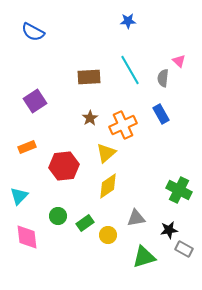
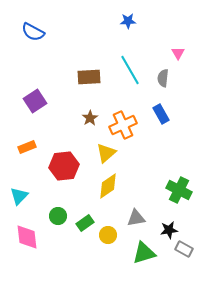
pink triangle: moved 1 px left, 8 px up; rotated 16 degrees clockwise
green triangle: moved 4 px up
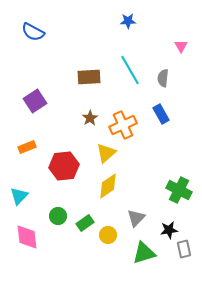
pink triangle: moved 3 px right, 7 px up
gray triangle: rotated 36 degrees counterclockwise
gray rectangle: rotated 48 degrees clockwise
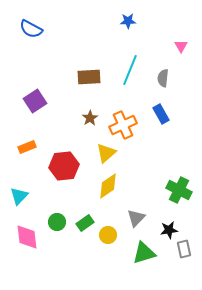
blue semicircle: moved 2 px left, 3 px up
cyan line: rotated 52 degrees clockwise
green circle: moved 1 px left, 6 px down
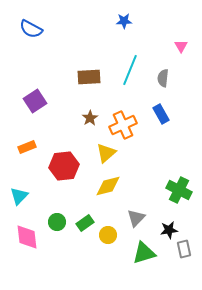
blue star: moved 4 px left
yellow diamond: rotated 20 degrees clockwise
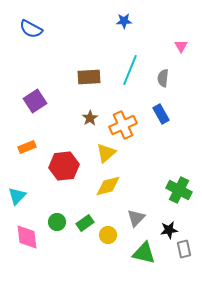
cyan triangle: moved 2 px left
green triangle: rotated 30 degrees clockwise
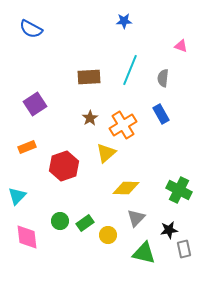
pink triangle: rotated 40 degrees counterclockwise
purple square: moved 3 px down
orange cross: rotated 8 degrees counterclockwise
red hexagon: rotated 12 degrees counterclockwise
yellow diamond: moved 18 px right, 2 px down; rotated 16 degrees clockwise
green circle: moved 3 px right, 1 px up
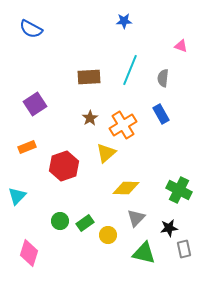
black star: moved 2 px up
pink diamond: moved 2 px right, 16 px down; rotated 24 degrees clockwise
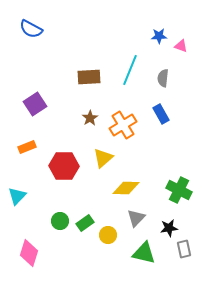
blue star: moved 35 px right, 15 px down
yellow triangle: moved 3 px left, 5 px down
red hexagon: rotated 20 degrees clockwise
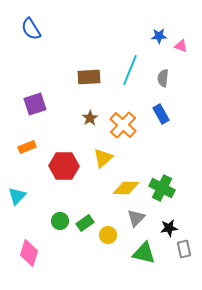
blue semicircle: rotated 30 degrees clockwise
purple square: rotated 15 degrees clockwise
orange cross: rotated 16 degrees counterclockwise
green cross: moved 17 px left, 2 px up
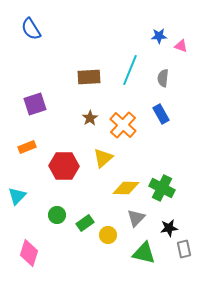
green circle: moved 3 px left, 6 px up
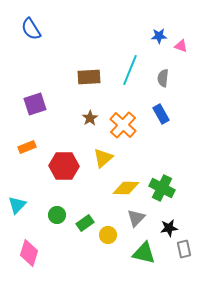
cyan triangle: moved 9 px down
